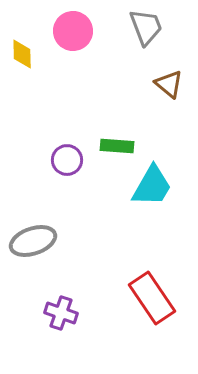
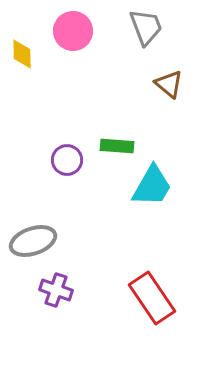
purple cross: moved 5 px left, 23 px up
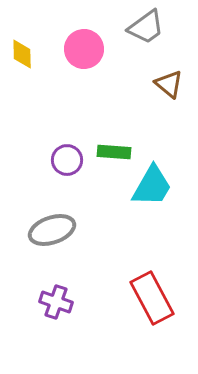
gray trapezoid: rotated 75 degrees clockwise
pink circle: moved 11 px right, 18 px down
green rectangle: moved 3 px left, 6 px down
gray ellipse: moved 19 px right, 11 px up
purple cross: moved 12 px down
red rectangle: rotated 6 degrees clockwise
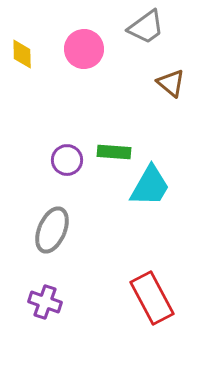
brown triangle: moved 2 px right, 1 px up
cyan trapezoid: moved 2 px left
gray ellipse: rotated 48 degrees counterclockwise
purple cross: moved 11 px left
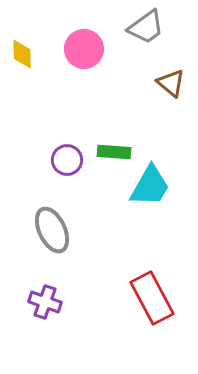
gray ellipse: rotated 48 degrees counterclockwise
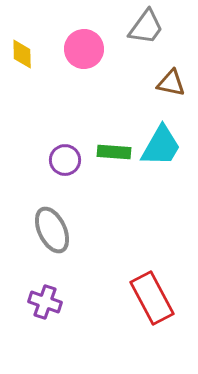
gray trapezoid: rotated 18 degrees counterclockwise
brown triangle: rotated 28 degrees counterclockwise
purple circle: moved 2 px left
cyan trapezoid: moved 11 px right, 40 px up
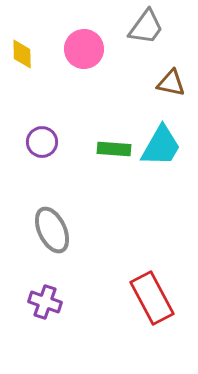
green rectangle: moved 3 px up
purple circle: moved 23 px left, 18 px up
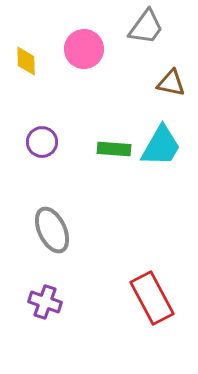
yellow diamond: moved 4 px right, 7 px down
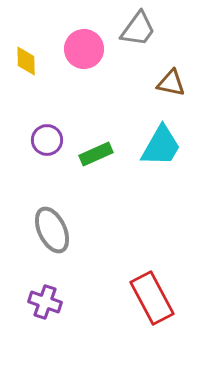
gray trapezoid: moved 8 px left, 2 px down
purple circle: moved 5 px right, 2 px up
green rectangle: moved 18 px left, 5 px down; rotated 28 degrees counterclockwise
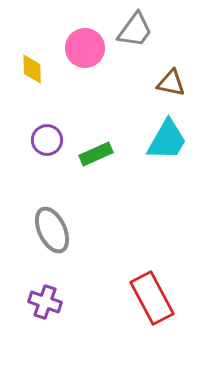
gray trapezoid: moved 3 px left, 1 px down
pink circle: moved 1 px right, 1 px up
yellow diamond: moved 6 px right, 8 px down
cyan trapezoid: moved 6 px right, 6 px up
